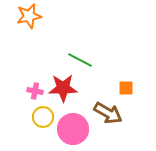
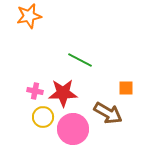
red star: moved 5 px down
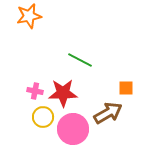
brown arrow: rotated 60 degrees counterclockwise
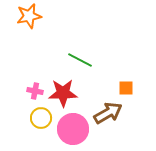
yellow circle: moved 2 px left, 1 px down
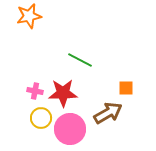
pink circle: moved 3 px left
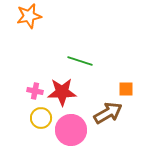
green line: moved 1 px down; rotated 10 degrees counterclockwise
orange square: moved 1 px down
red star: moved 1 px left, 1 px up
pink circle: moved 1 px right, 1 px down
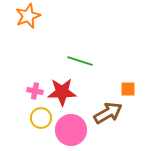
orange star: moved 1 px left; rotated 10 degrees counterclockwise
orange square: moved 2 px right
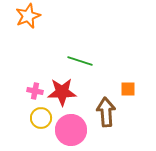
brown arrow: moved 2 px left, 1 px up; rotated 64 degrees counterclockwise
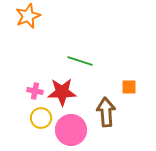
orange square: moved 1 px right, 2 px up
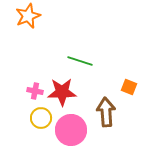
orange square: rotated 21 degrees clockwise
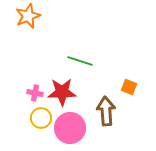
pink cross: moved 2 px down
brown arrow: moved 1 px up
pink circle: moved 1 px left, 2 px up
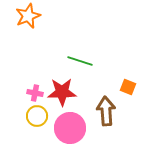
orange square: moved 1 px left
yellow circle: moved 4 px left, 2 px up
